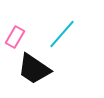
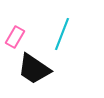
cyan line: rotated 20 degrees counterclockwise
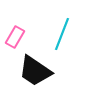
black trapezoid: moved 1 px right, 2 px down
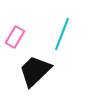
black trapezoid: rotated 102 degrees clockwise
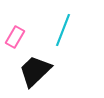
cyan line: moved 1 px right, 4 px up
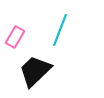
cyan line: moved 3 px left
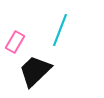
pink rectangle: moved 5 px down
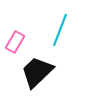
black trapezoid: moved 2 px right, 1 px down
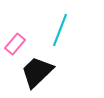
pink rectangle: moved 2 px down; rotated 10 degrees clockwise
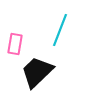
pink rectangle: rotated 30 degrees counterclockwise
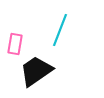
black trapezoid: moved 1 px left, 1 px up; rotated 9 degrees clockwise
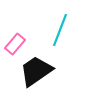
pink rectangle: rotated 30 degrees clockwise
